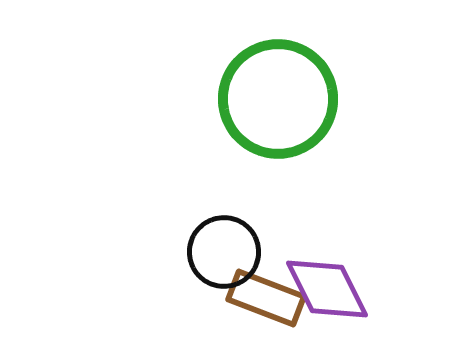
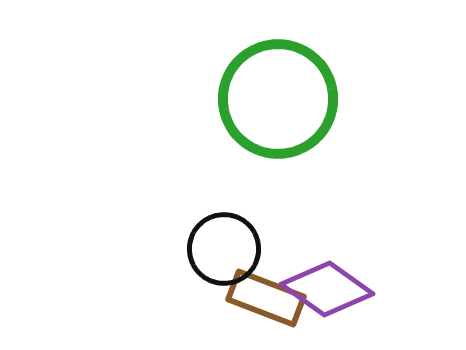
black circle: moved 3 px up
purple diamond: rotated 28 degrees counterclockwise
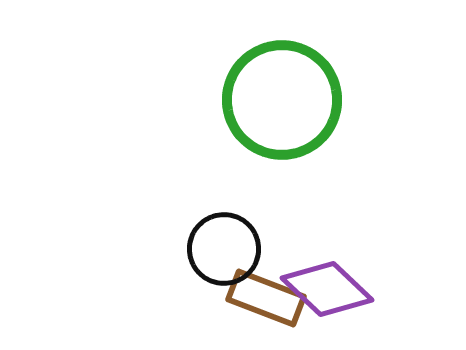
green circle: moved 4 px right, 1 px down
purple diamond: rotated 8 degrees clockwise
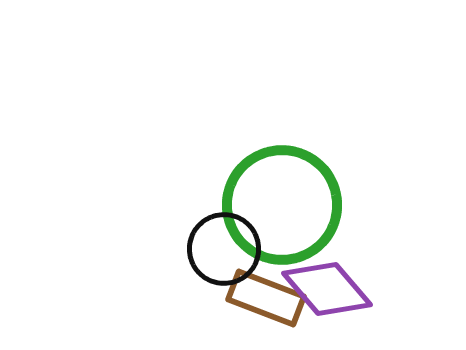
green circle: moved 105 px down
purple diamond: rotated 6 degrees clockwise
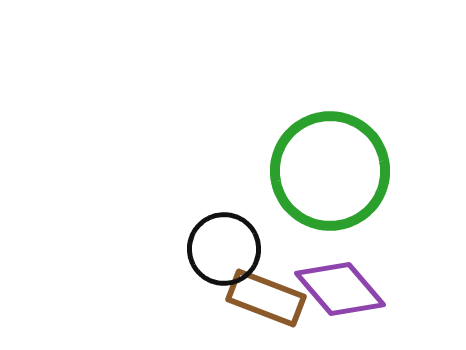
green circle: moved 48 px right, 34 px up
purple diamond: moved 13 px right
